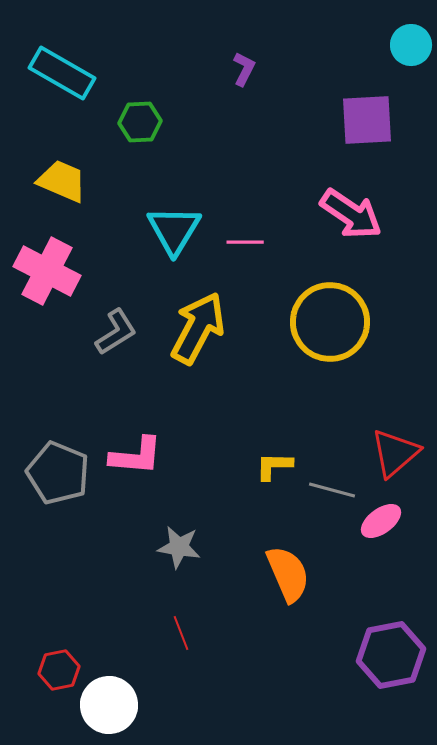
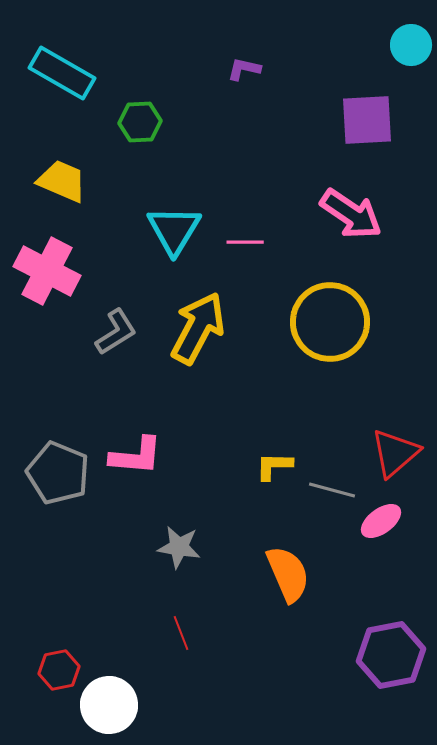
purple L-shape: rotated 104 degrees counterclockwise
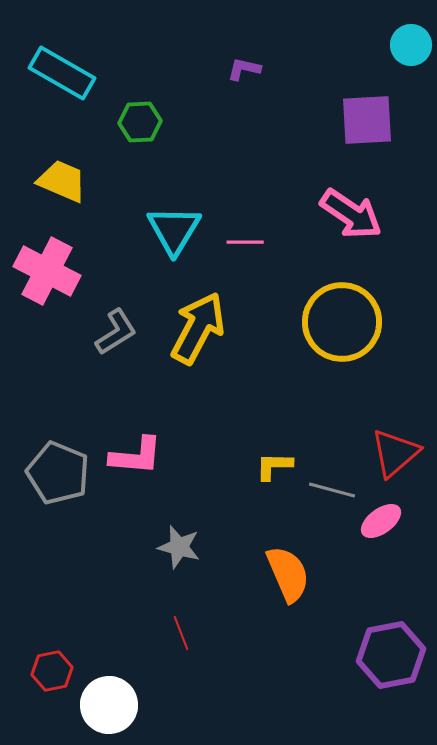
yellow circle: moved 12 px right
gray star: rotated 6 degrees clockwise
red hexagon: moved 7 px left, 1 px down
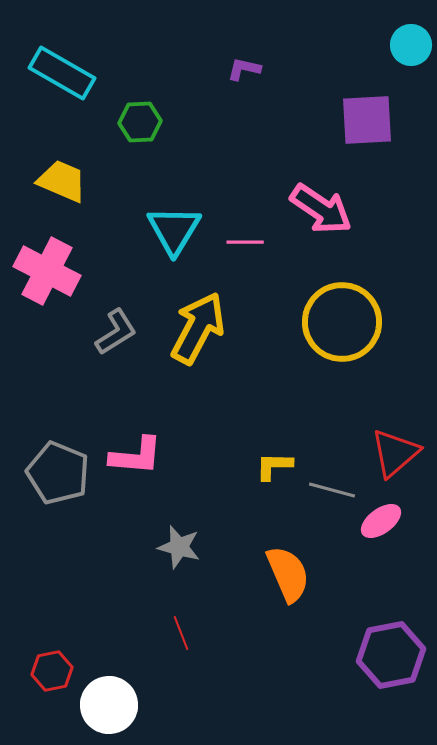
pink arrow: moved 30 px left, 5 px up
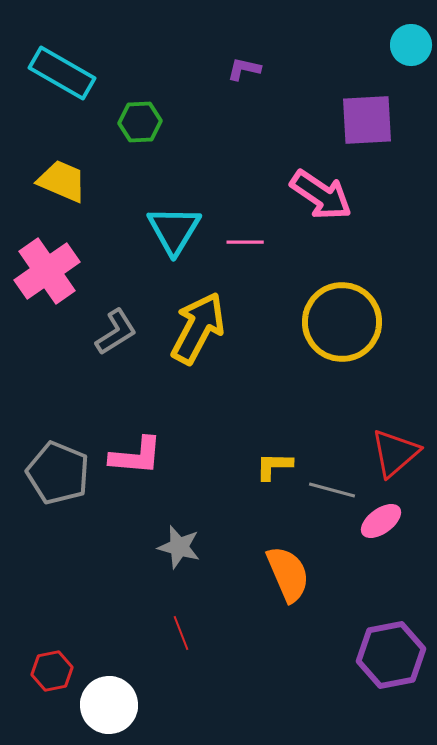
pink arrow: moved 14 px up
pink cross: rotated 28 degrees clockwise
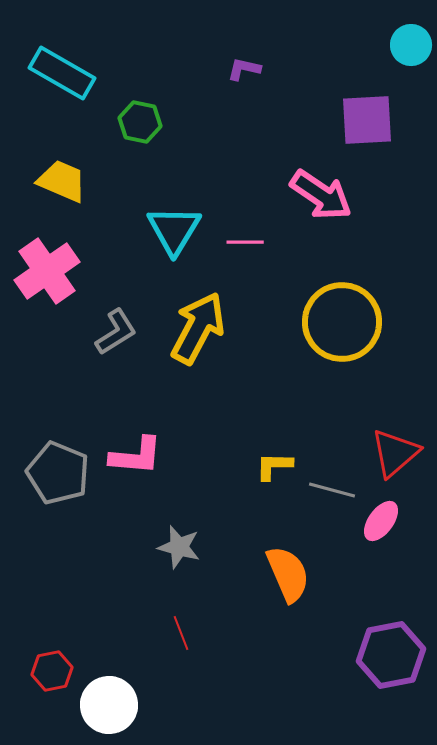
green hexagon: rotated 15 degrees clockwise
pink ellipse: rotated 18 degrees counterclockwise
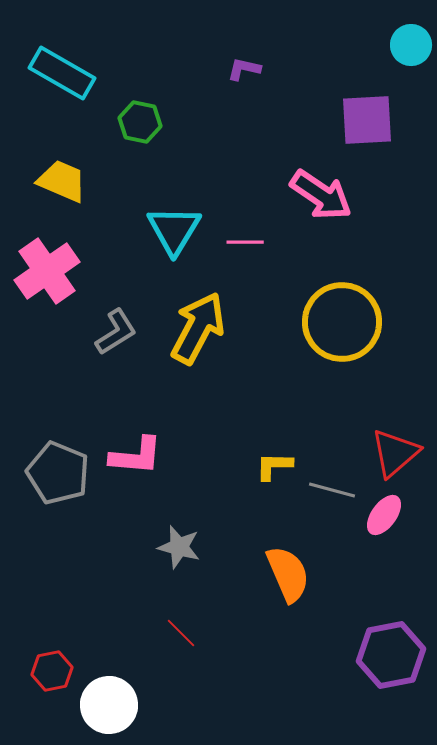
pink ellipse: moved 3 px right, 6 px up
red line: rotated 24 degrees counterclockwise
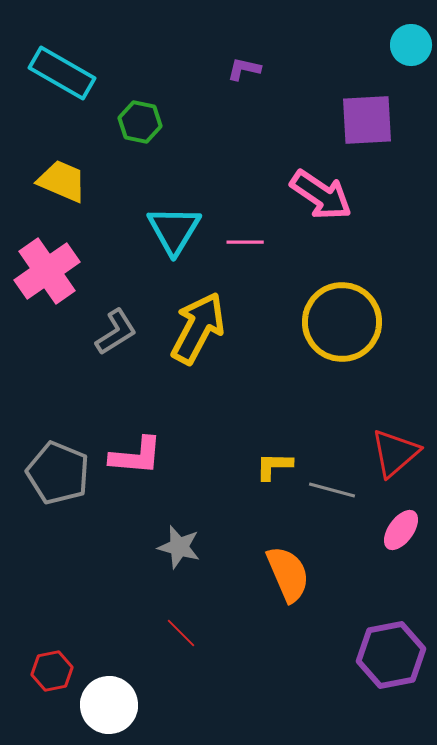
pink ellipse: moved 17 px right, 15 px down
